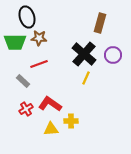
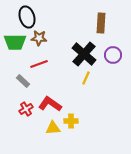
brown rectangle: moved 1 px right; rotated 12 degrees counterclockwise
yellow triangle: moved 2 px right, 1 px up
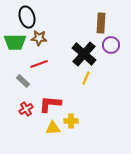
purple circle: moved 2 px left, 10 px up
red L-shape: rotated 30 degrees counterclockwise
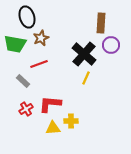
brown star: moved 2 px right; rotated 28 degrees counterclockwise
green trapezoid: moved 2 px down; rotated 10 degrees clockwise
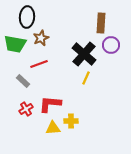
black ellipse: rotated 20 degrees clockwise
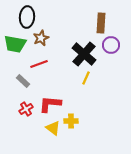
yellow triangle: rotated 42 degrees clockwise
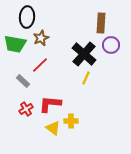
red line: moved 1 px right, 1 px down; rotated 24 degrees counterclockwise
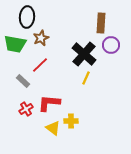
red L-shape: moved 1 px left, 1 px up
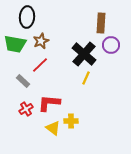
brown star: moved 3 px down
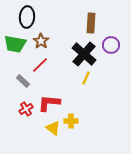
brown rectangle: moved 10 px left
brown star: rotated 14 degrees counterclockwise
